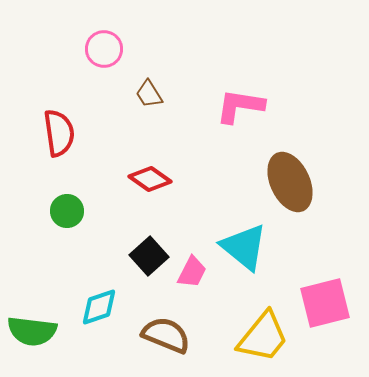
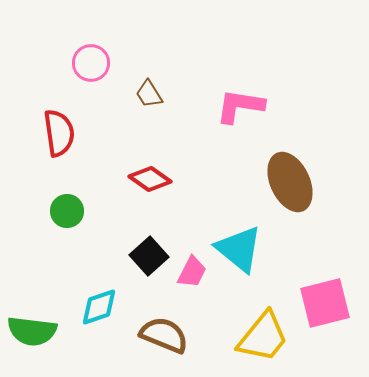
pink circle: moved 13 px left, 14 px down
cyan triangle: moved 5 px left, 2 px down
brown semicircle: moved 2 px left
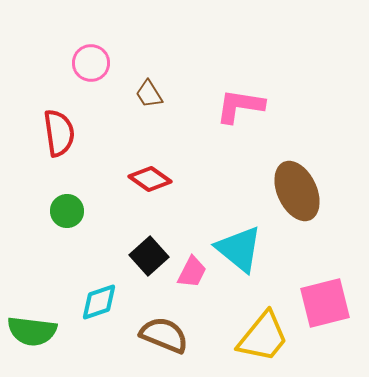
brown ellipse: moved 7 px right, 9 px down
cyan diamond: moved 5 px up
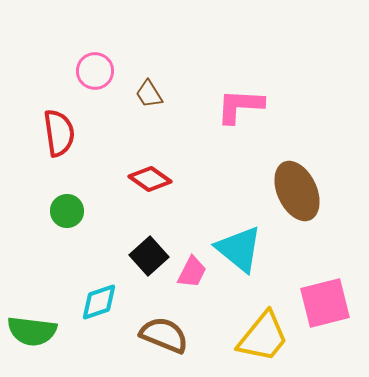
pink circle: moved 4 px right, 8 px down
pink L-shape: rotated 6 degrees counterclockwise
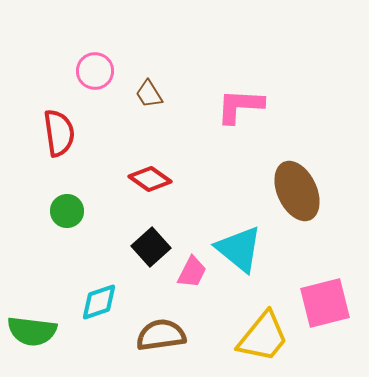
black square: moved 2 px right, 9 px up
brown semicircle: moved 3 px left; rotated 30 degrees counterclockwise
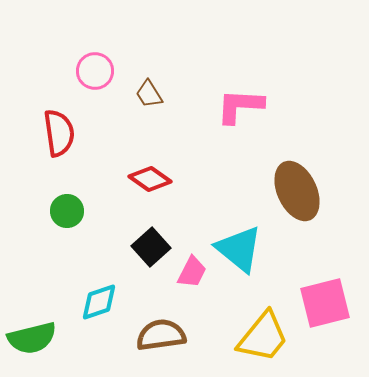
green semicircle: moved 7 px down; rotated 21 degrees counterclockwise
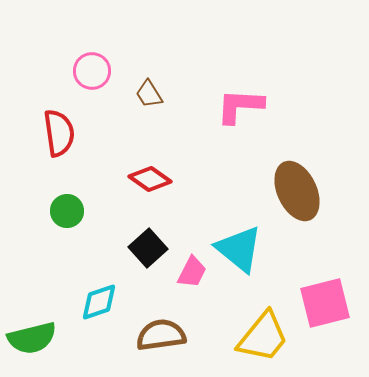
pink circle: moved 3 px left
black square: moved 3 px left, 1 px down
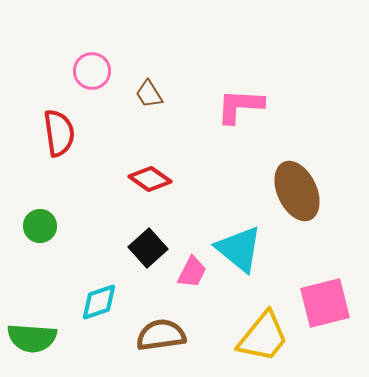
green circle: moved 27 px left, 15 px down
green semicircle: rotated 18 degrees clockwise
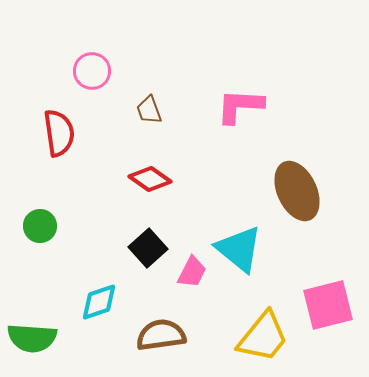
brown trapezoid: moved 16 px down; rotated 12 degrees clockwise
pink square: moved 3 px right, 2 px down
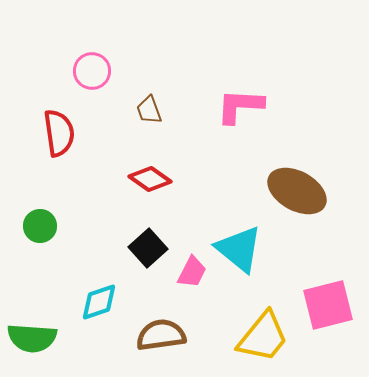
brown ellipse: rotated 36 degrees counterclockwise
